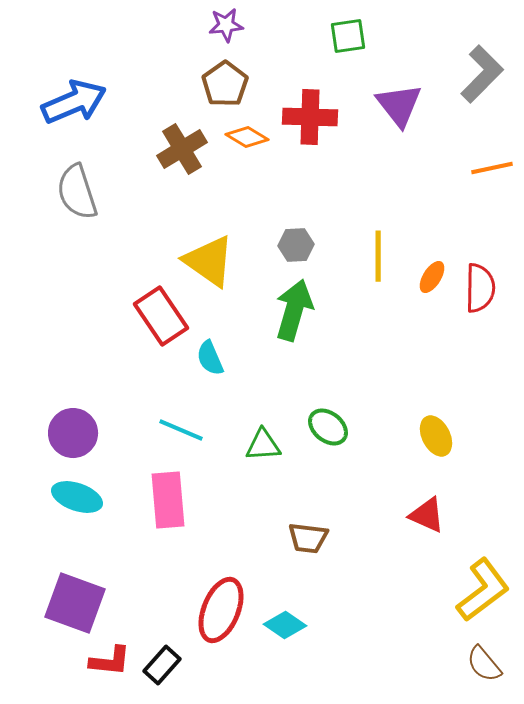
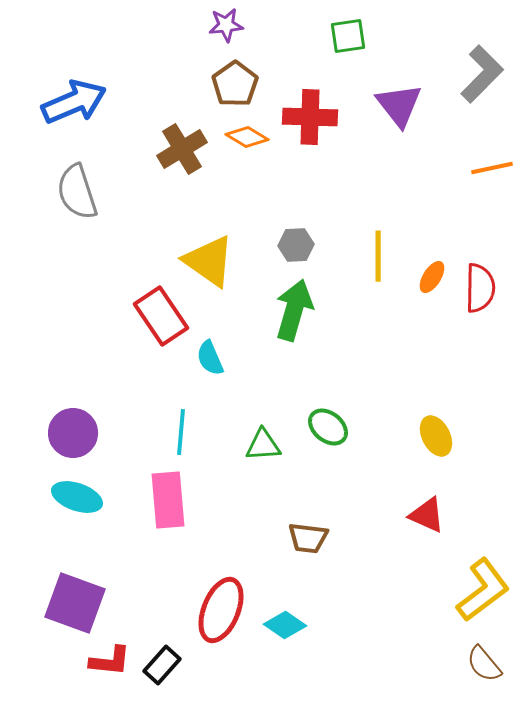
brown pentagon: moved 10 px right
cyan line: moved 2 px down; rotated 72 degrees clockwise
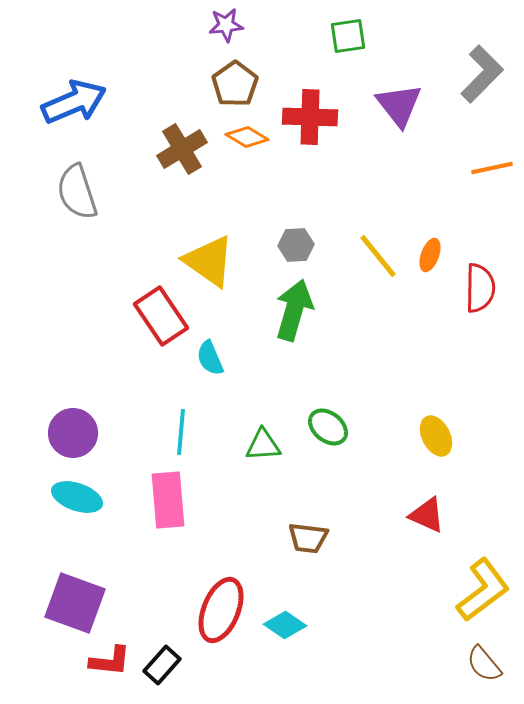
yellow line: rotated 39 degrees counterclockwise
orange ellipse: moved 2 px left, 22 px up; rotated 12 degrees counterclockwise
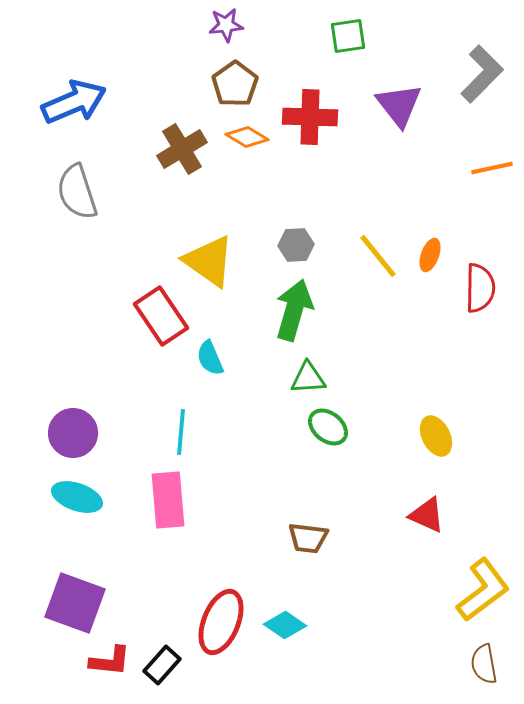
green triangle: moved 45 px right, 67 px up
red ellipse: moved 12 px down
brown semicircle: rotated 30 degrees clockwise
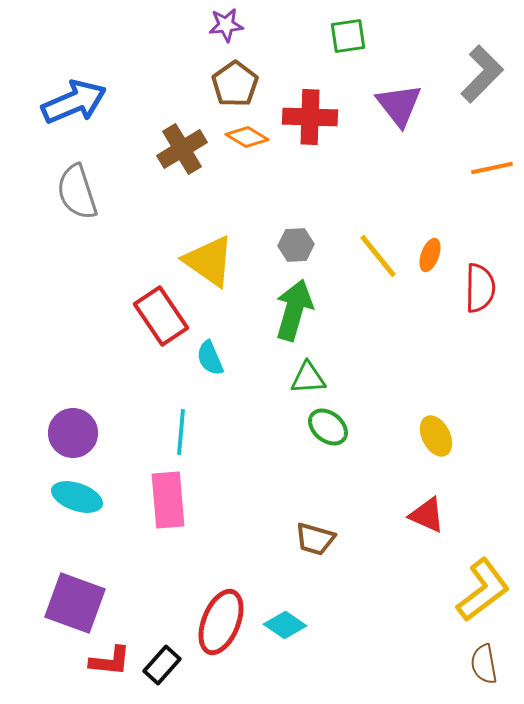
brown trapezoid: moved 7 px right, 1 px down; rotated 9 degrees clockwise
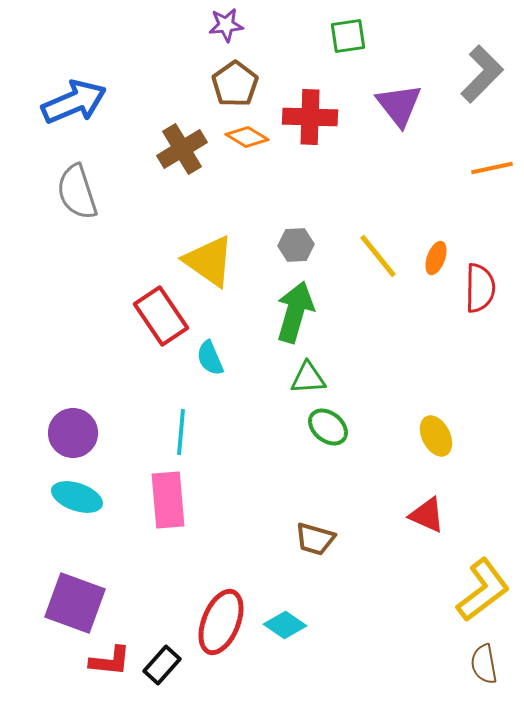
orange ellipse: moved 6 px right, 3 px down
green arrow: moved 1 px right, 2 px down
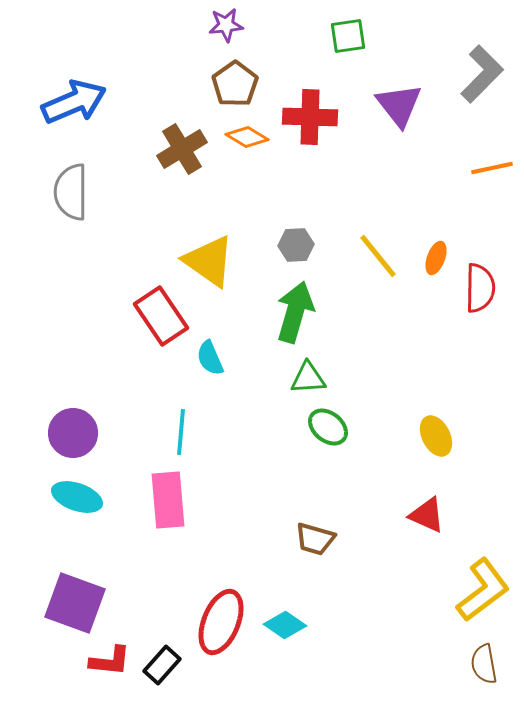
gray semicircle: moved 6 px left; rotated 18 degrees clockwise
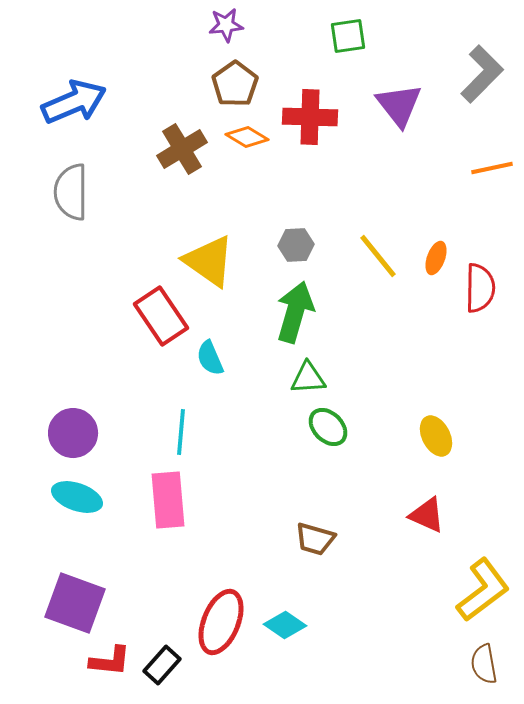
green ellipse: rotated 6 degrees clockwise
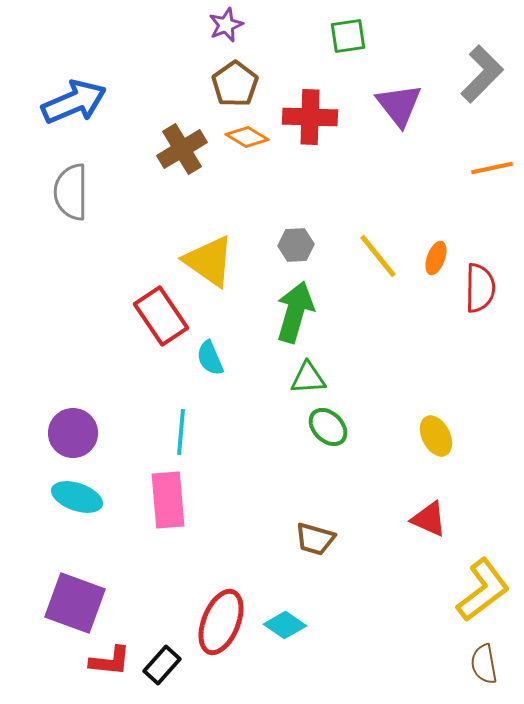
purple star: rotated 16 degrees counterclockwise
red triangle: moved 2 px right, 4 px down
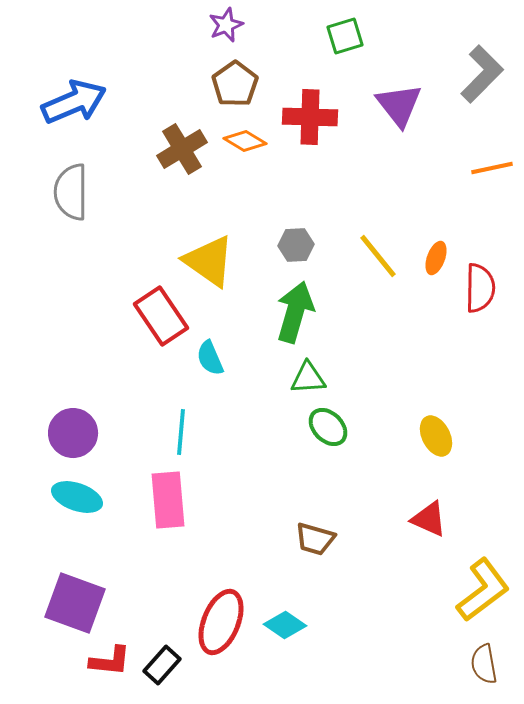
green square: moved 3 px left; rotated 9 degrees counterclockwise
orange diamond: moved 2 px left, 4 px down
